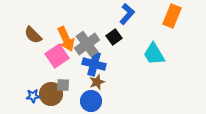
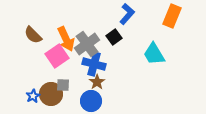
brown star: rotated 14 degrees counterclockwise
blue star: rotated 24 degrees counterclockwise
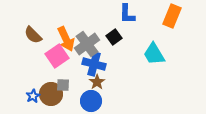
blue L-shape: rotated 140 degrees clockwise
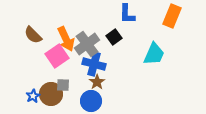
cyan trapezoid: rotated 125 degrees counterclockwise
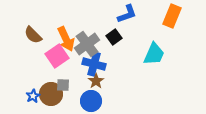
blue L-shape: rotated 110 degrees counterclockwise
brown star: moved 1 px left, 1 px up
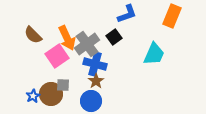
orange arrow: moved 1 px right, 1 px up
blue cross: moved 1 px right
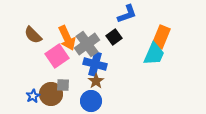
orange rectangle: moved 11 px left, 21 px down
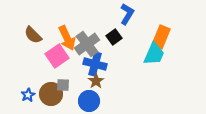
blue L-shape: rotated 40 degrees counterclockwise
blue star: moved 5 px left, 1 px up
blue circle: moved 2 px left
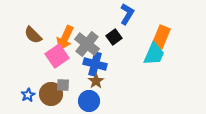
orange arrow: moved 2 px left; rotated 50 degrees clockwise
gray cross: rotated 15 degrees counterclockwise
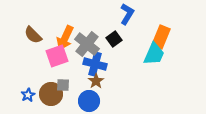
black square: moved 2 px down
pink square: rotated 15 degrees clockwise
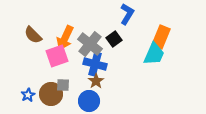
gray cross: moved 3 px right
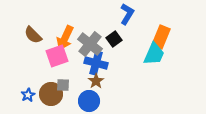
blue cross: moved 1 px right, 1 px up
